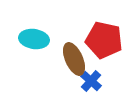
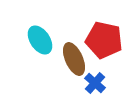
cyan ellipse: moved 6 px right, 1 px down; rotated 48 degrees clockwise
blue cross: moved 4 px right, 2 px down
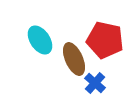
red pentagon: moved 1 px right
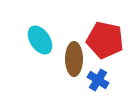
brown ellipse: rotated 24 degrees clockwise
blue cross: moved 3 px right, 3 px up; rotated 10 degrees counterclockwise
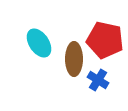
cyan ellipse: moved 1 px left, 3 px down
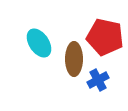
red pentagon: moved 3 px up
blue cross: rotated 30 degrees clockwise
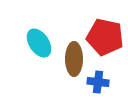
blue cross: moved 2 px down; rotated 35 degrees clockwise
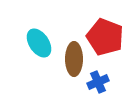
red pentagon: rotated 9 degrees clockwise
blue cross: rotated 30 degrees counterclockwise
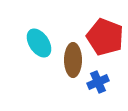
brown ellipse: moved 1 px left, 1 px down
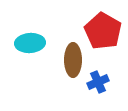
red pentagon: moved 2 px left, 6 px up; rotated 9 degrees clockwise
cyan ellipse: moved 9 px left; rotated 60 degrees counterclockwise
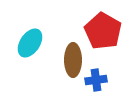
cyan ellipse: rotated 52 degrees counterclockwise
blue cross: moved 2 px left, 2 px up; rotated 15 degrees clockwise
